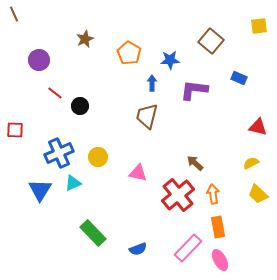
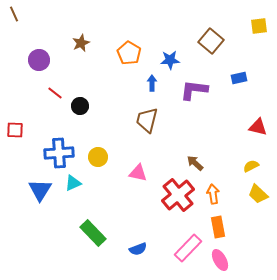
brown star: moved 4 px left, 4 px down
blue rectangle: rotated 35 degrees counterclockwise
brown trapezoid: moved 4 px down
blue cross: rotated 20 degrees clockwise
yellow semicircle: moved 3 px down
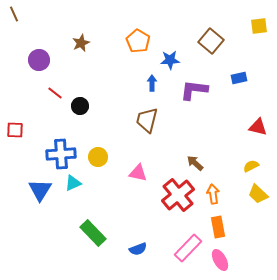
orange pentagon: moved 9 px right, 12 px up
blue cross: moved 2 px right, 1 px down
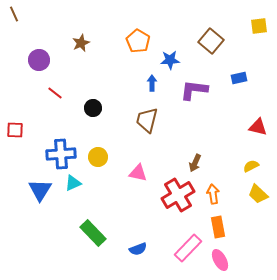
black circle: moved 13 px right, 2 px down
brown arrow: rotated 108 degrees counterclockwise
red cross: rotated 8 degrees clockwise
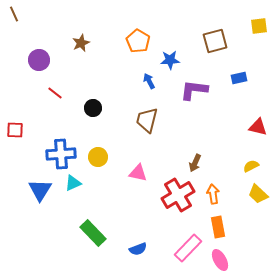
brown square: moved 4 px right; rotated 35 degrees clockwise
blue arrow: moved 3 px left, 2 px up; rotated 28 degrees counterclockwise
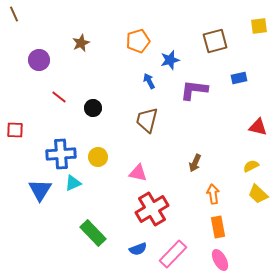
orange pentagon: rotated 25 degrees clockwise
blue star: rotated 12 degrees counterclockwise
red line: moved 4 px right, 4 px down
red cross: moved 26 px left, 14 px down
pink rectangle: moved 15 px left, 6 px down
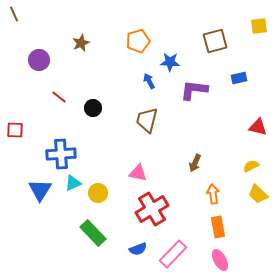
blue star: moved 2 px down; rotated 18 degrees clockwise
yellow circle: moved 36 px down
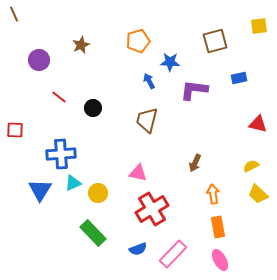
brown star: moved 2 px down
red triangle: moved 3 px up
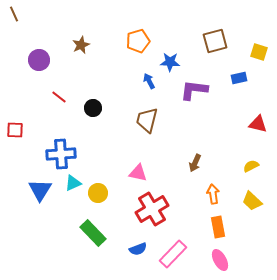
yellow square: moved 26 px down; rotated 24 degrees clockwise
yellow trapezoid: moved 6 px left, 7 px down
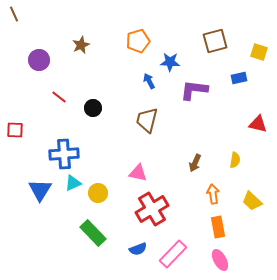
blue cross: moved 3 px right
yellow semicircle: moved 16 px left, 6 px up; rotated 126 degrees clockwise
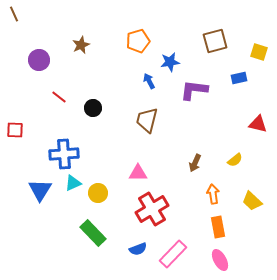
blue star: rotated 12 degrees counterclockwise
yellow semicircle: rotated 42 degrees clockwise
pink triangle: rotated 12 degrees counterclockwise
